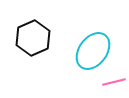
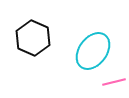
black hexagon: rotated 12 degrees counterclockwise
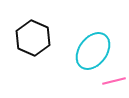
pink line: moved 1 px up
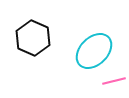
cyan ellipse: moved 1 px right; rotated 9 degrees clockwise
